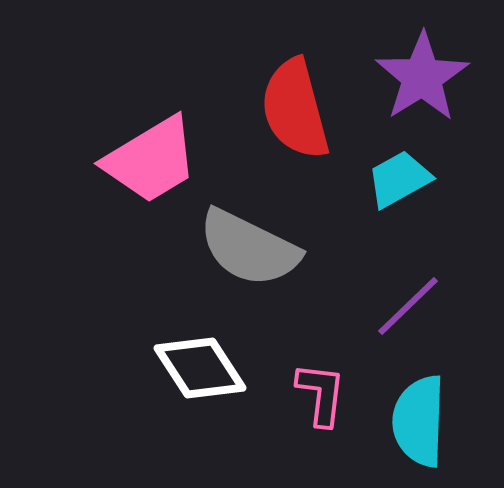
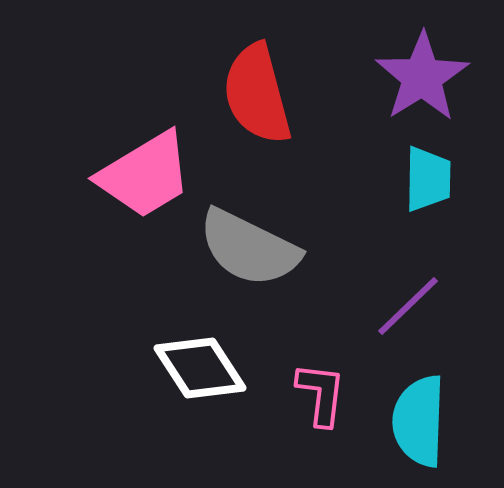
red semicircle: moved 38 px left, 15 px up
pink trapezoid: moved 6 px left, 15 px down
cyan trapezoid: moved 29 px right; rotated 120 degrees clockwise
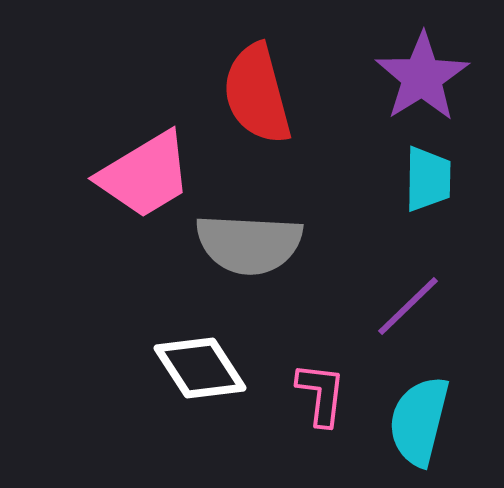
gray semicircle: moved 4 px up; rotated 23 degrees counterclockwise
cyan semicircle: rotated 12 degrees clockwise
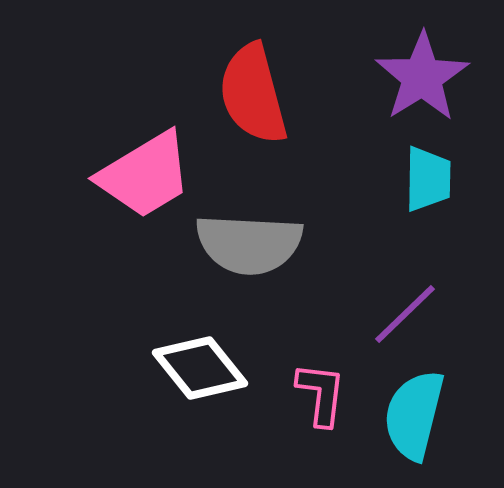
red semicircle: moved 4 px left
purple line: moved 3 px left, 8 px down
white diamond: rotated 6 degrees counterclockwise
cyan semicircle: moved 5 px left, 6 px up
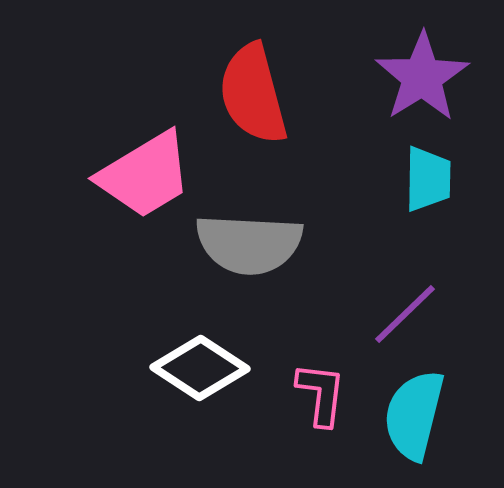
white diamond: rotated 18 degrees counterclockwise
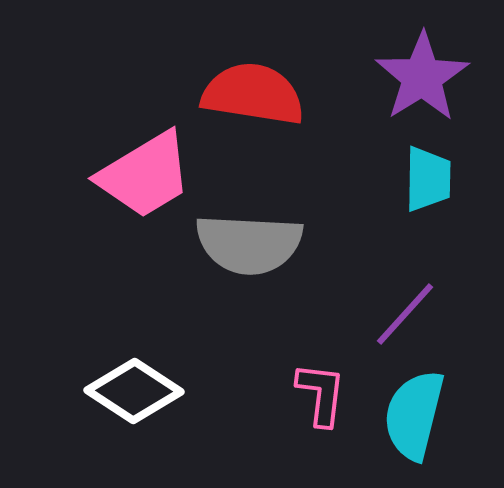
red semicircle: rotated 114 degrees clockwise
purple line: rotated 4 degrees counterclockwise
white diamond: moved 66 px left, 23 px down
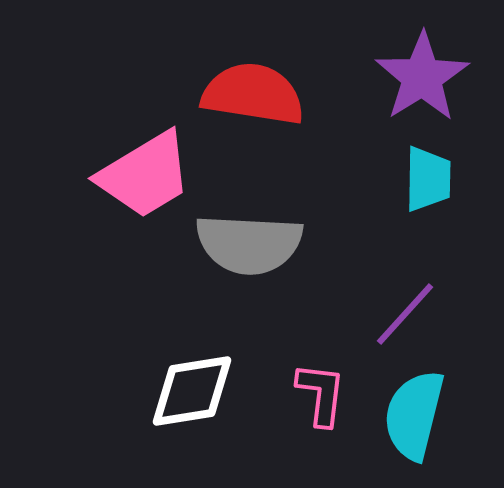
white diamond: moved 58 px right; rotated 42 degrees counterclockwise
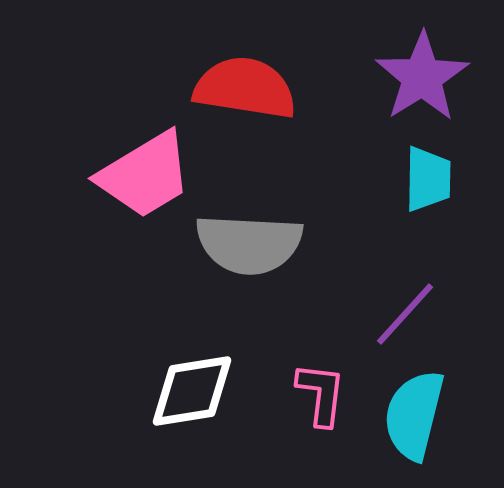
red semicircle: moved 8 px left, 6 px up
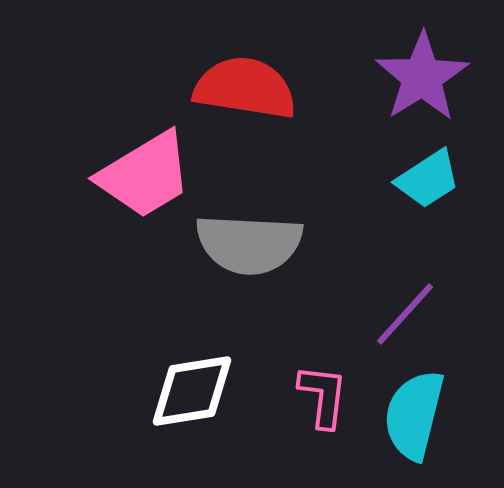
cyan trapezoid: rotated 56 degrees clockwise
pink L-shape: moved 2 px right, 2 px down
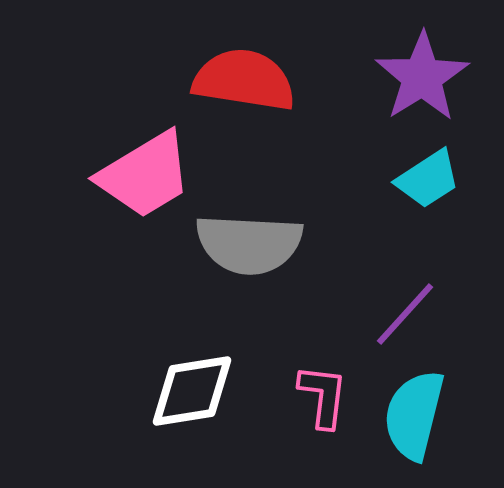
red semicircle: moved 1 px left, 8 px up
